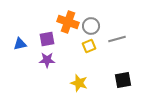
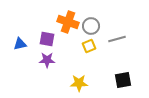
purple square: rotated 21 degrees clockwise
yellow star: rotated 18 degrees counterclockwise
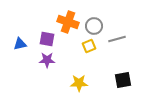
gray circle: moved 3 px right
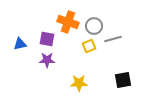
gray line: moved 4 px left
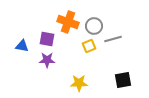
blue triangle: moved 2 px right, 2 px down; rotated 24 degrees clockwise
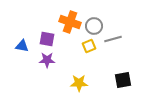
orange cross: moved 2 px right
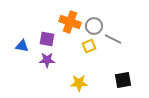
gray line: rotated 42 degrees clockwise
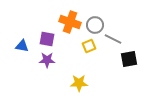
gray circle: moved 1 px right, 1 px up
black square: moved 6 px right, 21 px up
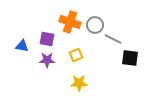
yellow square: moved 13 px left, 9 px down
black square: moved 1 px right, 1 px up; rotated 18 degrees clockwise
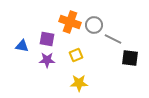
gray circle: moved 1 px left
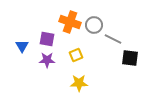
blue triangle: rotated 48 degrees clockwise
